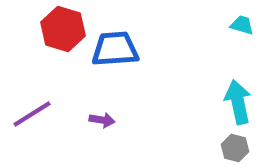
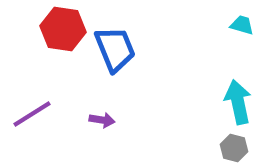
red hexagon: rotated 9 degrees counterclockwise
blue trapezoid: rotated 72 degrees clockwise
gray hexagon: moved 1 px left
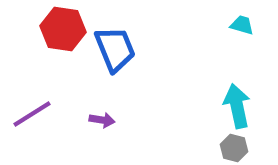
cyan arrow: moved 1 px left, 4 px down
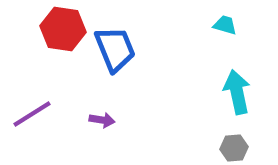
cyan trapezoid: moved 17 px left
cyan arrow: moved 14 px up
gray hexagon: rotated 20 degrees counterclockwise
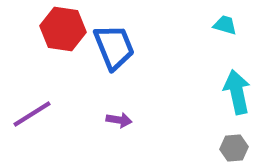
blue trapezoid: moved 1 px left, 2 px up
purple arrow: moved 17 px right
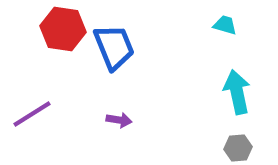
gray hexagon: moved 4 px right
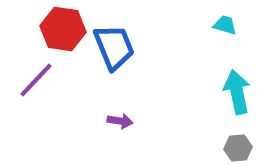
purple line: moved 4 px right, 34 px up; rotated 15 degrees counterclockwise
purple arrow: moved 1 px right, 1 px down
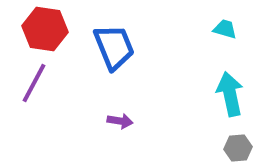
cyan trapezoid: moved 4 px down
red hexagon: moved 18 px left
purple line: moved 2 px left, 3 px down; rotated 15 degrees counterclockwise
cyan arrow: moved 7 px left, 2 px down
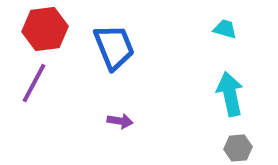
red hexagon: rotated 15 degrees counterclockwise
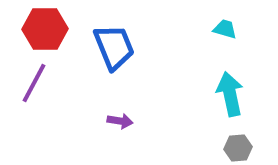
red hexagon: rotated 6 degrees clockwise
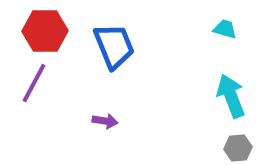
red hexagon: moved 2 px down
blue trapezoid: moved 1 px up
cyan arrow: moved 1 px right, 2 px down; rotated 9 degrees counterclockwise
purple arrow: moved 15 px left
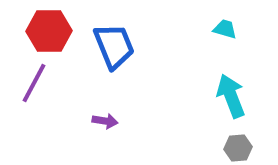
red hexagon: moved 4 px right
